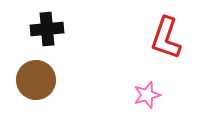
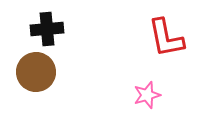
red L-shape: rotated 30 degrees counterclockwise
brown circle: moved 8 px up
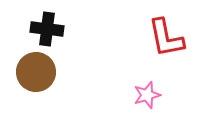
black cross: rotated 12 degrees clockwise
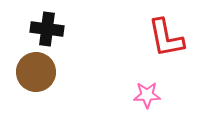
pink star: rotated 16 degrees clockwise
